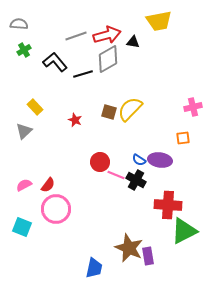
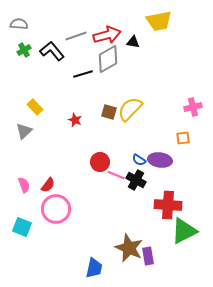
black L-shape: moved 3 px left, 11 px up
pink semicircle: rotated 98 degrees clockwise
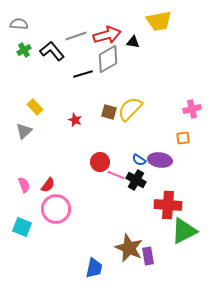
pink cross: moved 1 px left, 2 px down
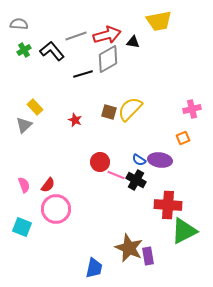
gray triangle: moved 6 px up
orange square: rotated 16 degrees counterclockwise
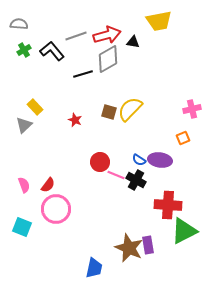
purple rectangle: moved 11 px up
